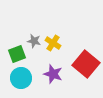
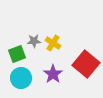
gray star: rotated 16 degrees counterclockwise
purple star: rotated 18 degrees clockwise
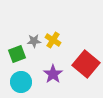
yellow cross: moved 3 px up
cyan circle: moved 4 px down
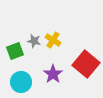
gray star: rotated 16 degrees clockwise
green square: moved 2 px left, 3 px up
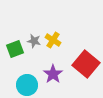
green square: moved 2 px up
cyan circle: moved 6 px right, 3 px down
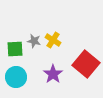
green square: rotated 18 degrees clockwise
cyan circle: moved 11 px left, 8 px up
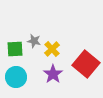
yellow cross: moved 1 px left, 9 px down; rotated 14 degrees clockwise
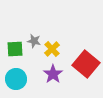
cyan circle: moved 2 px down
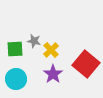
yellow cross: moved 1 px left, 1 px down
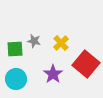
yellow cross: moved 10 px right, 7 px up
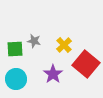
yellow cross: moved 3 px right, 2 px down
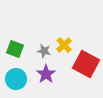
gray star: moved 10 px right, 10 px down
green square: rotated 24 degrees clockwise
red square: rotated 12 degrees counterclockwise
purple star: moved 7 px left
